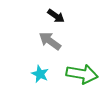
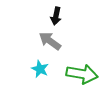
black arrow: rotated 66 degrees clockwise
cyan star: moved 5 px up
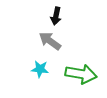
cyan star: rotated 18 degrees counterclockwise
green arrow: moved 1 px left
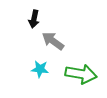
black arrow: moved 22 px left, 3 px down
gray arrow: moved 3 px right
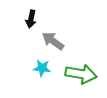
black arrow: moved 3 px left
cyan star: moved 2 px right, 1 px up
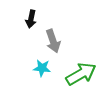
gray arrow: rotated 145 degrees counterclockwise
green arrow: rotated 40 degrees counterclockwise
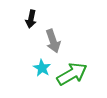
cyan star: rotated 24 degrees clockwise
green arrow: moved 9 px left
